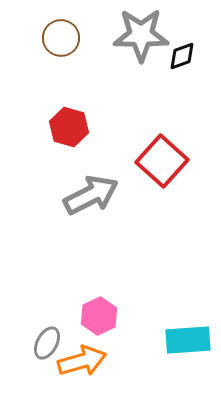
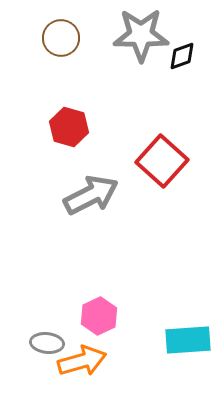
gray ellipse: rotated 68 degrees clockwise
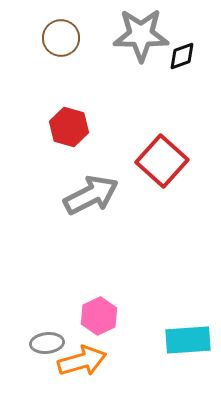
gray ellipse: rotated 12 degrees counterclockwise
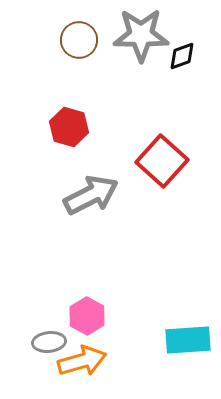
brown circle: moved 18 px right, 2 px down
pink hexagon: moved 12 px left; rotated 6 degrees counterclockwise
gray ellipse: moved 2 px right, 1 px up
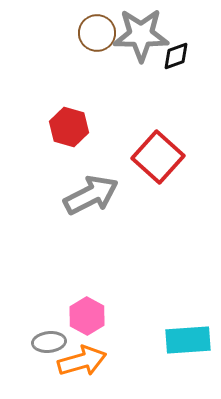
brown circle: moved 18 px right, 7 px up
black diamond: moved 6 px left
red square: moved 4 px left, 4 px up
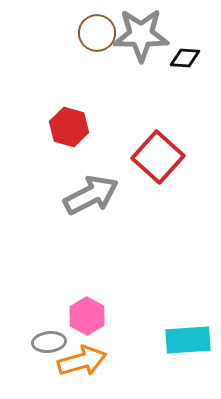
black diamond: moved 9 px right, 2 px down; rotated 24 degrees clockwise
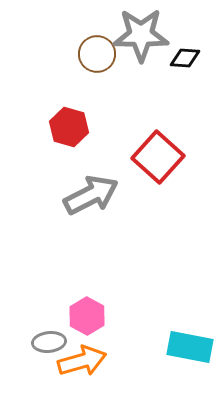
brown circle: moved 21 px down
cyan rectangle: moved 2 px right, 7 px down; rotated 15 degrees clockwise
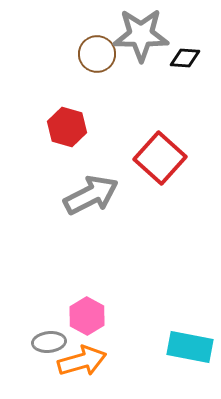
red hexagon: moved 2 px left
red square: moved 2 px right, 1 px down
